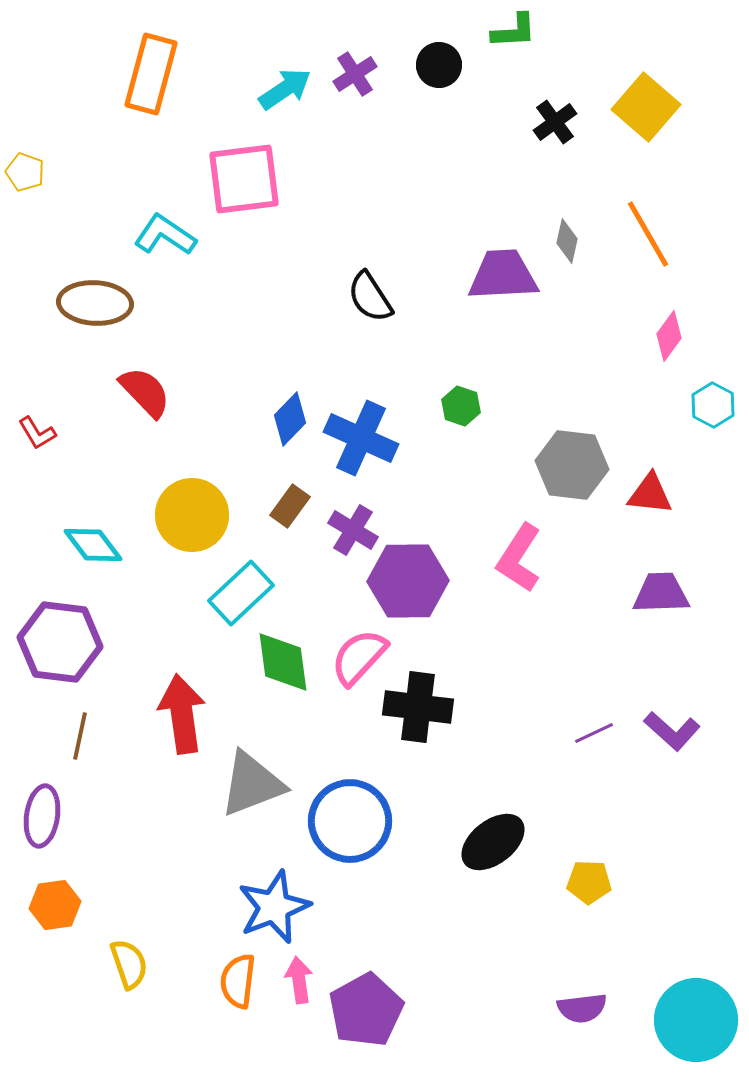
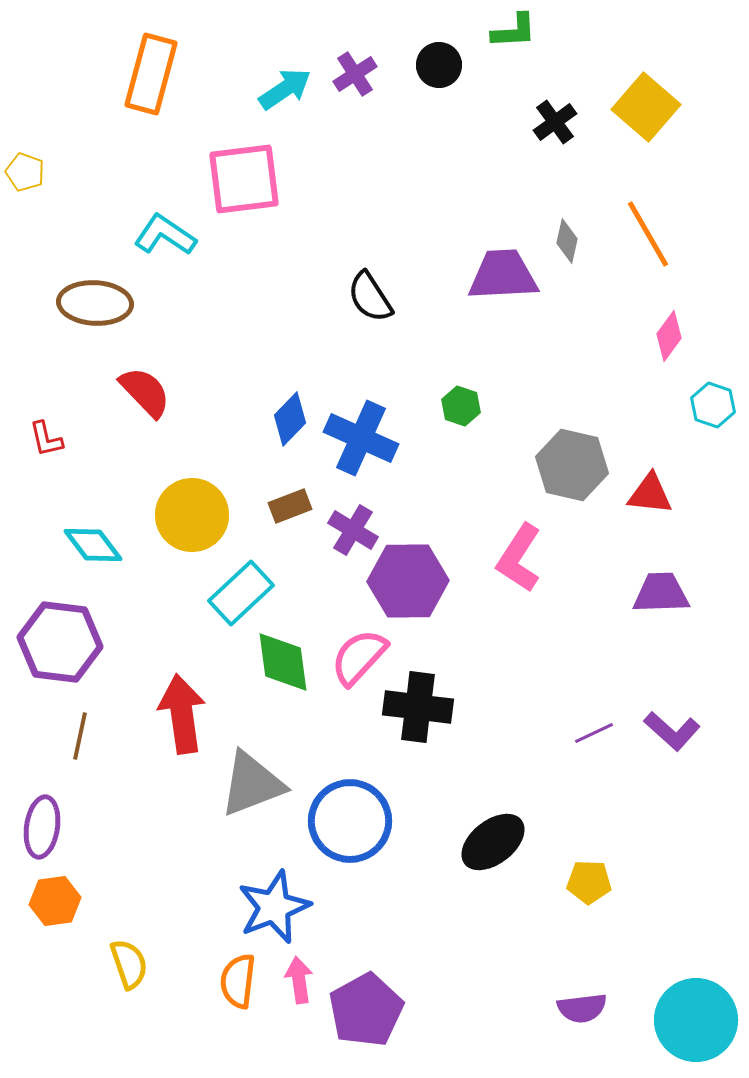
cyan hexagon at (713, 405): rotated 9 degrees counterclockwise
red L-shape at (37, 433): moved 9 px right, 6 px down; rotated 18 degrees clockwise
gray hexagon at (572, 465): rotated 6 degrees clockwise
brown rectangle at (290, 506): rotated 33 degrees clockwise
purple ellipse at (42, 816): moved 11 px down
orange hexagon at (55, 905): moved 4 px up
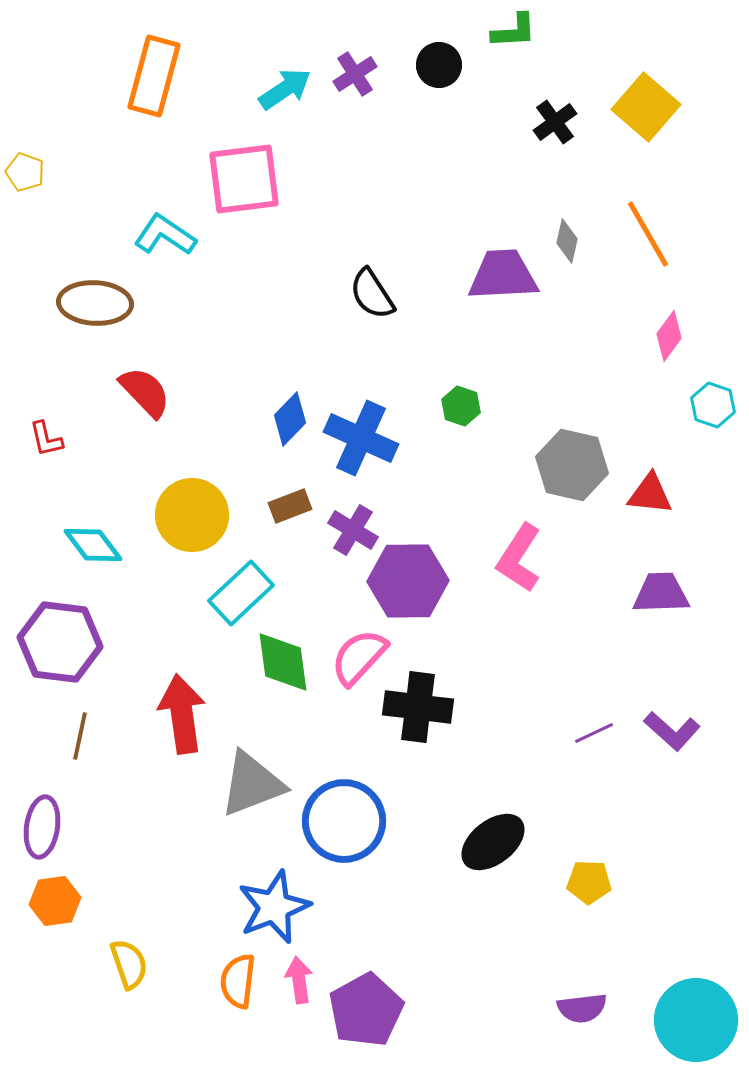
orange rectangle at (151, 74): moved 3 px right, 2 px down
black semicircle at (370, 297): moved 2 px right, 3 px up
blue circle at (350, 821): moved 6 px left
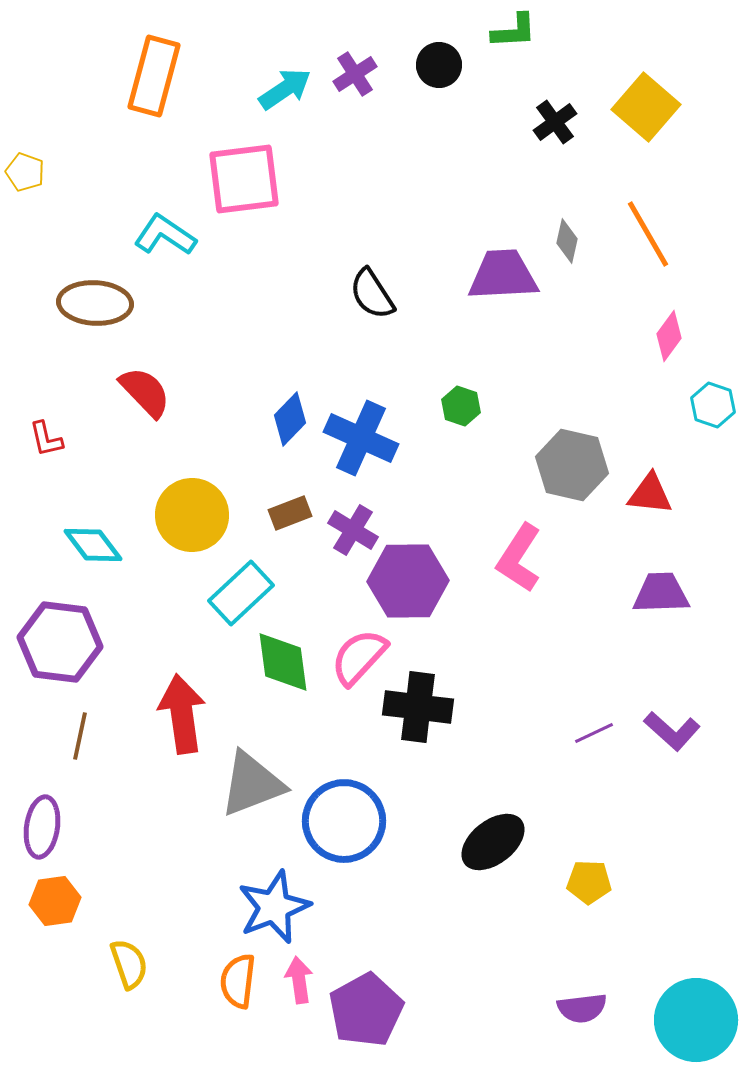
brown rectangle at (290, 506): moved 7 px down
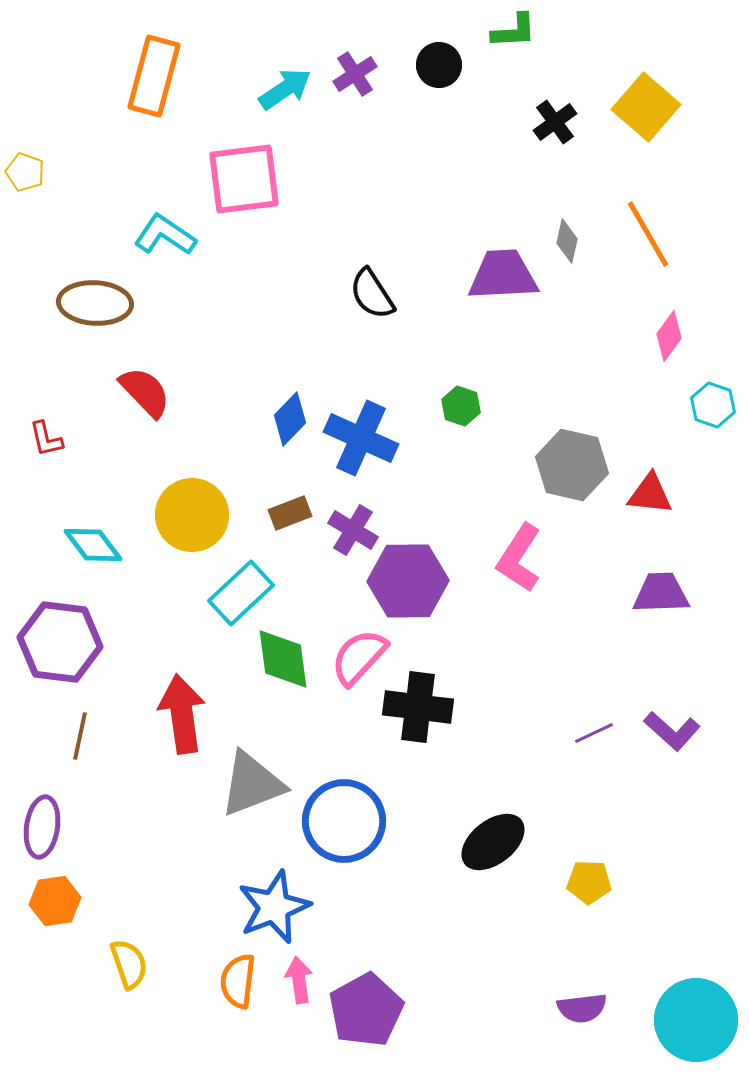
green diamond at (283, 662): moved 3 px up
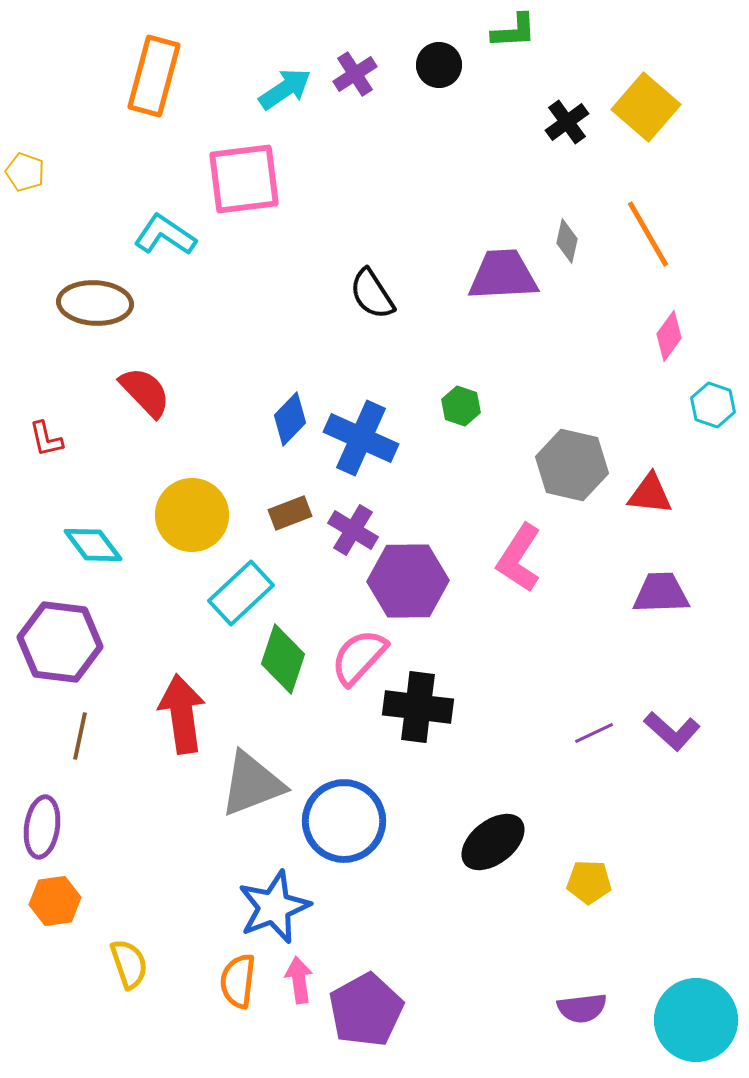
black cross at (555, 122): moved 12 px right
green diamond at (283, 659): rotated 26 degrees clockwise
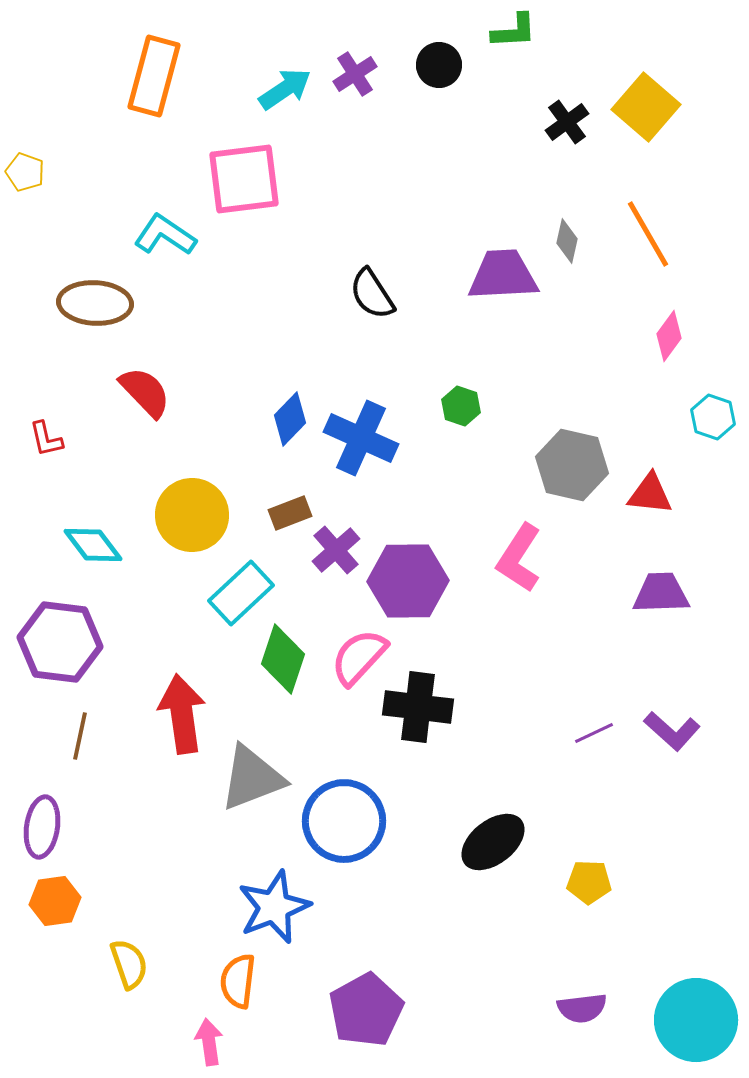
cyan hexagon at (713, 405): moved 12 px down
purple cross at (353, 530): moved 17 px left, 20 px down; rotated 18 degrees clockwise
gray triangle at (252, 784): moved 6 px up
pink arrow at (299, 980): moved 90 px left, 62 px down
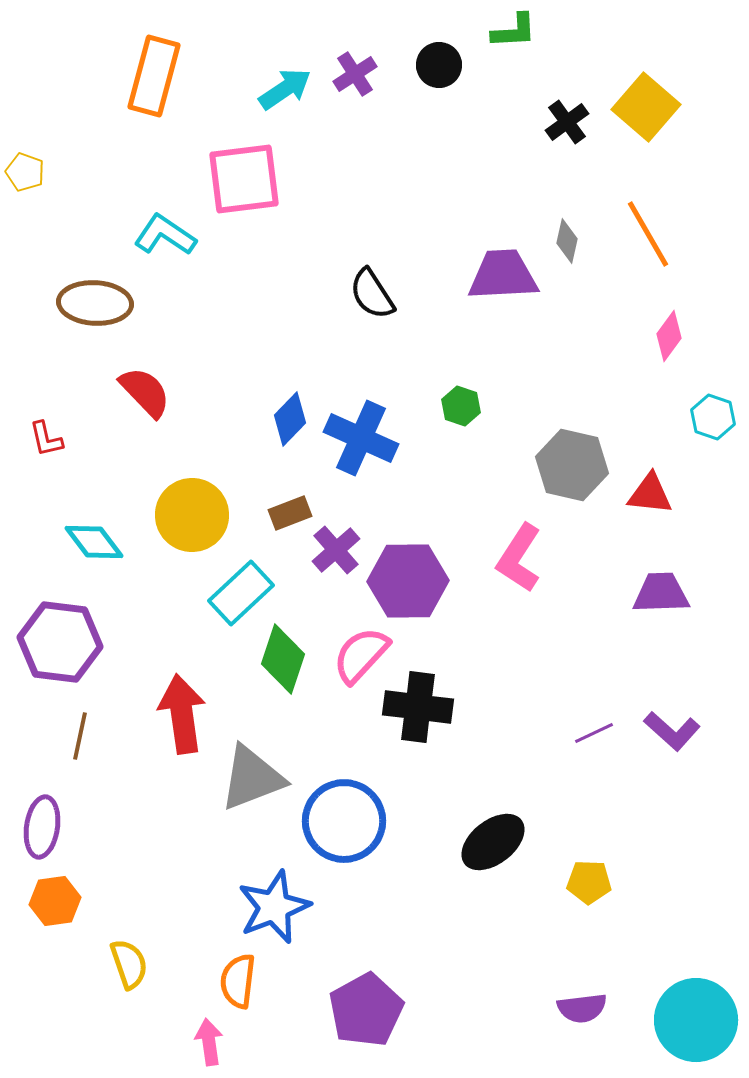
cyan diamond at (93, 545): moved 1 px right, 3 px up
pink semicircle at (359, 657): moved 2 px right, 2 px up
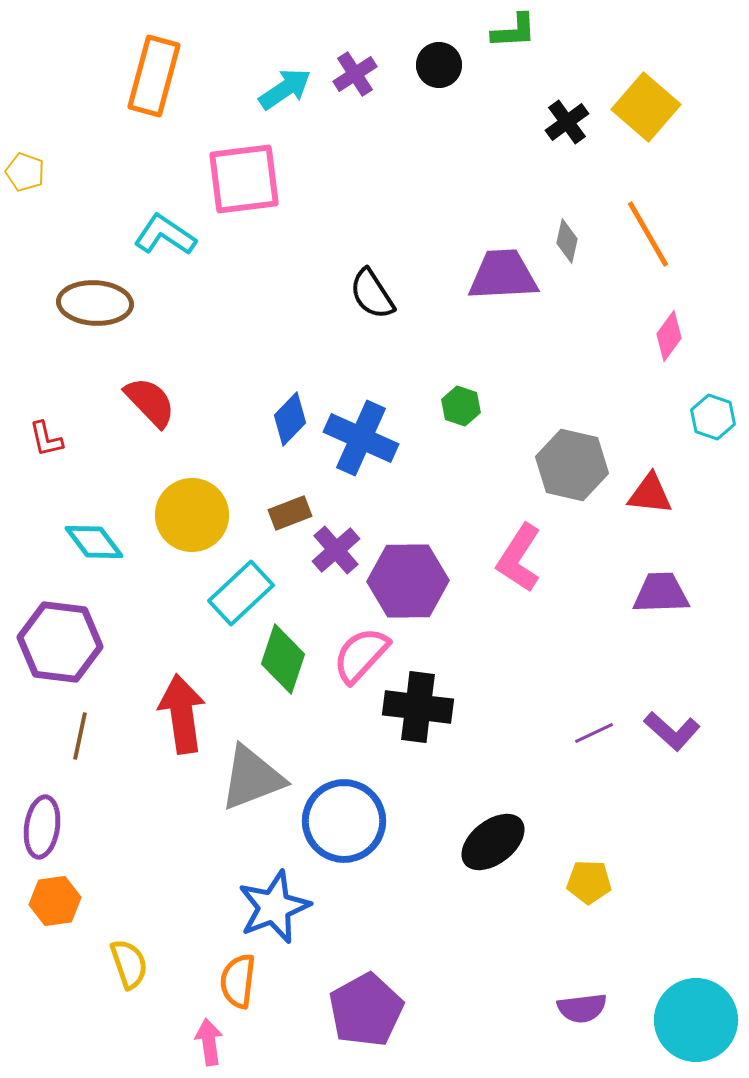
red semicircle at (145, 392): moved 5 px right, 10 px down
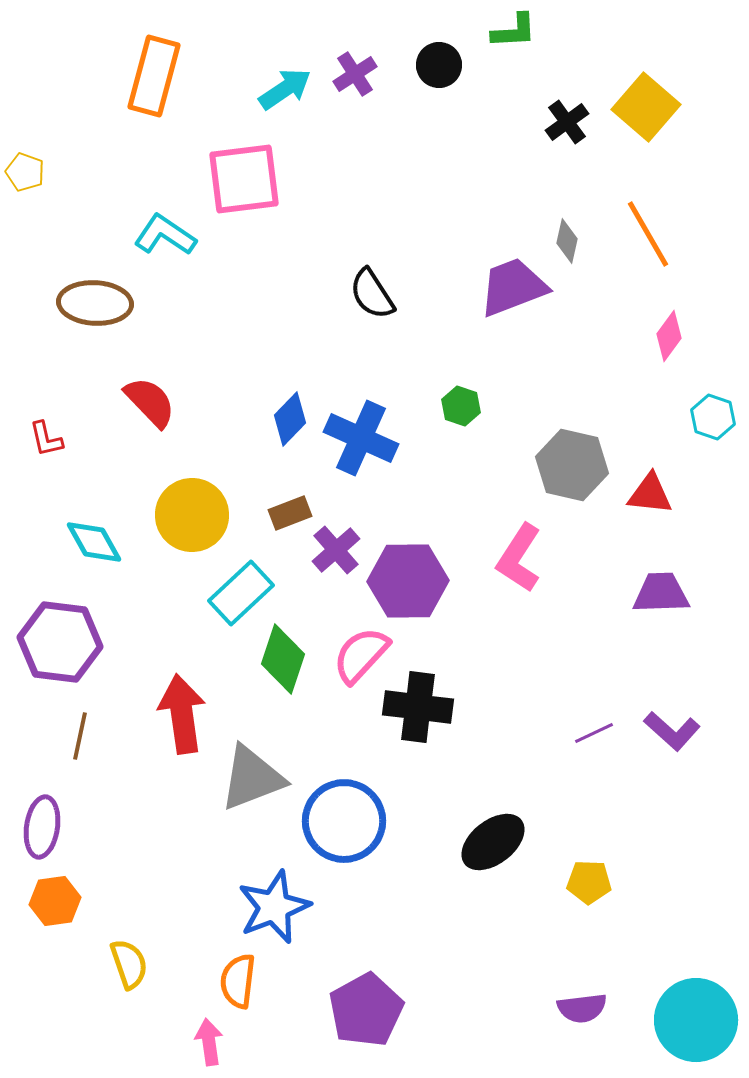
purple trapezoid at (503, 275): moved 10 px right, 12 px down; rotated 18 degrees counterclockwise
cyan diamond at (94, 542): rotated 8 degrees clockwise
